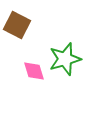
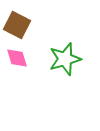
pink diamond: moved 17 px left, 13 px up
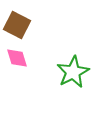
green star: moved 8 px right, 13 px down; rotated 12 degrees counterclockwise
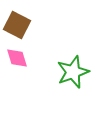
green star: rotated 8 degrees clockwise
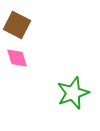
green star: moved 21 px down
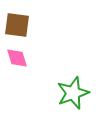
brown square: rotated 20 degrees counterclockwise
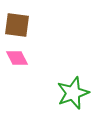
pink diamond: rotated 10 degrees counterclockwise
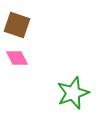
brown square: rotated 12 degrees clockwise
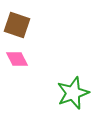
pink diamond: moved 1 px down
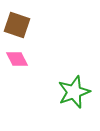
green star: moved 1 px right, 1 px up
